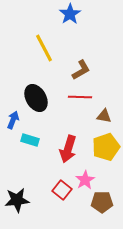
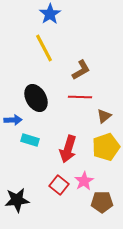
blue star: moved 20 px left
brown triangle: rotated 49 degrees counterclockwise
blue arrow: rotated 66 degrees clockwise
pink star: moved 1 px left, 1 px down
red square: moved 3 px left, 5 px up
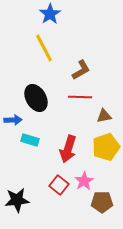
brown triangle: rotated 28 degrees clockwise
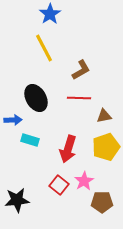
red line: moved 1 px left, 1 px down
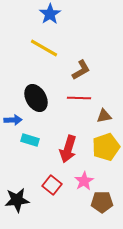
yellow line: rotated 32 degrees counterclockwise
red square: moved 7 px left
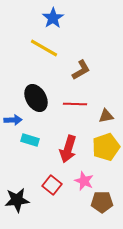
blue star: moved 3 px right, 4 px down
red line: moved 4 px left, 6 px down
brown triangle: moved 2 px right
pink star: rotated 18 degrees counterclockwise
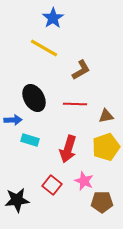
black ellipse: moved 2 px left
